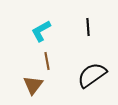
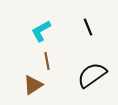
black line: rotated 18 degrees counterclockwise
brown triangle: rotated 20 degrees clockwise
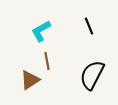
black line: moved 1 px right, 1 px up
black semicircle: rotated 28 degrees counterclockwise
brown triangle: moved 3 px left, 5 px up
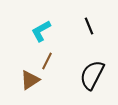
brown line: rotated 36 degrees clockwise
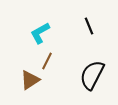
cyan L-shape: moved 1 px left, 2 px down
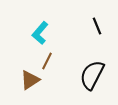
black line: moved 8 px right
cyan L-shape: rotated 20 degrees counterclockwise
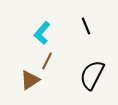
black line: moved 11 px left
cyan L-shape: moved 2 px right
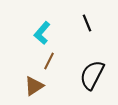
black line: moved 1 px right, 3 px up
brown line: moved 2 px right
brown triangle: moved 4 px right, 6 px down
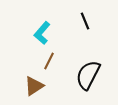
black line: moved 2 px left, 2 px up
black semicircle: moved 4 px left
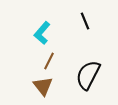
brown triangle: moved 9 px right; rotated 35 degrees counterclockwise
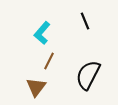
brown triangle: moved 7 px left, 1 px down; rotated 15 degrees clockwise
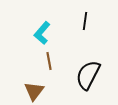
black line: rotated 30 degrees clockwise
brown line: rotated 36 degrees counterclockwise
brown triangle: moved 2 px left, 4 px down
